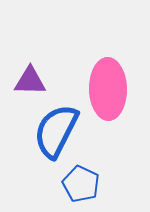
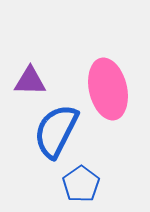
pink ellipse: rotated 12 degrees counterclockwise
blue pentagon: rotated 12 degrees clockwise
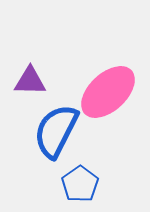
pink ellipse: moved 3 px down; rotated 60 degrees clockwise
blue pentagon: moved 1 px left
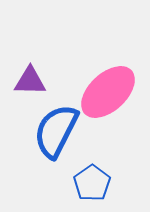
blue pentagon: moved 12 px right, 1 px up
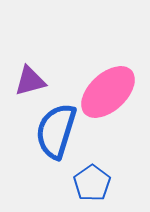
purple triangle: rotated 16 degrees counterclockwise
blue semicircle: rotated 10 degrees counterclockwise
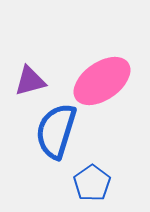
pink ellipse: moved 6 px left, 11 px up; rotated 8 degrees clockwise
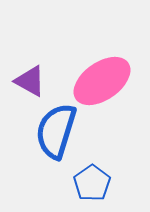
purple triangle: rotated 44 degrees clockwise
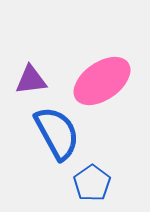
purple triangle: moved 1 px right, 1 px up; rotated 36 degrees counterclockwise
blue semicircle: moved 1 px right, 2 px down; rotated 134 degrees clockwise
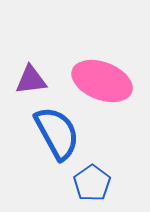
pink ellipse: rotated 56 degrees clockwise
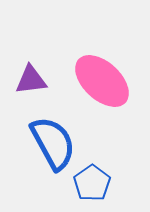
pink ellipse: rotated 22 degrees clockwise
blue semicircle: moved 4 px left, 10 px down
